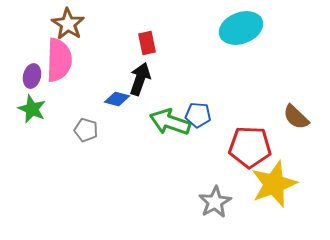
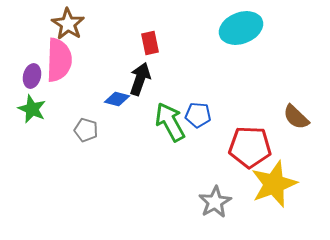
red rectangle: moved 3 px right
green arrow: rotated 42 degrees clockwise
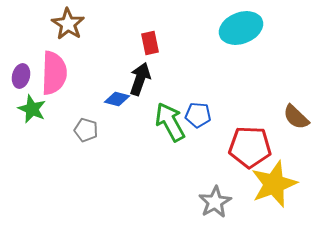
pink semicircle: moved 5 px left, 13 px down
purple ellipse: moved 11 px left
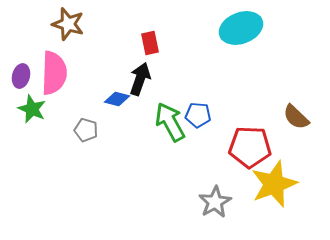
brown star: rotated 16 degrees counterclockwise
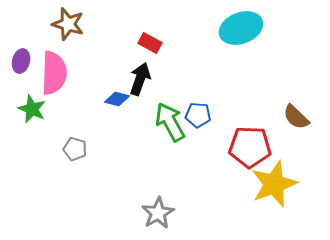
red rectangle: rotated 50 degrees counterclockwise
purple ellipse: moved 15 px up
gray pentagon: moved 11 px left, 19 px down
gray star: moved 57 px left, 11 px down
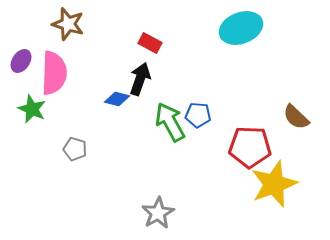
purple ellipse: rotated 20 degrees clockwise
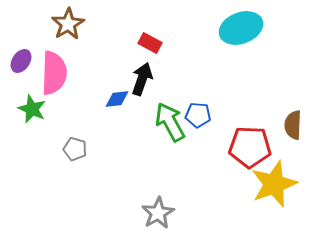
brown star: rotated 24 degrees clockwise
black arrow: moved 2 px right
blue diamond: rotated 20 degrees counterclockwise
brown semicircle: moved 3 px left, 8 px down; rotated 48 degrees clockwise
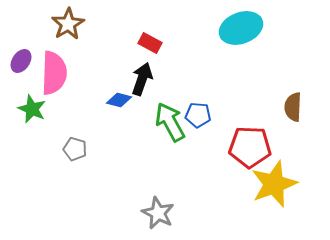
blue diamond: moved 2 px right, 1 px down; rotated 20 degrees clockwise
brown semicircle: moved 18 px up
gray star: rotated 16 degrees counterclockwise
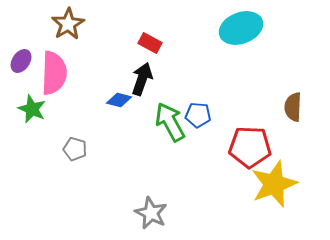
gray star: moved 7 px left
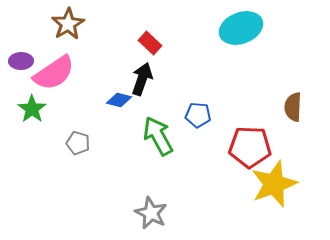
red rectangle: rotated 15 degrees clockwise
purple ellipse: rotated 55 degrees clockwise
pink semicircle: rotated 54 degrees clockwise
green star: rotated 12 degrees clockwise
green arrow: moved 12 px left, 14 px down
gray pentagon: moved 3 px right, 6 px up
